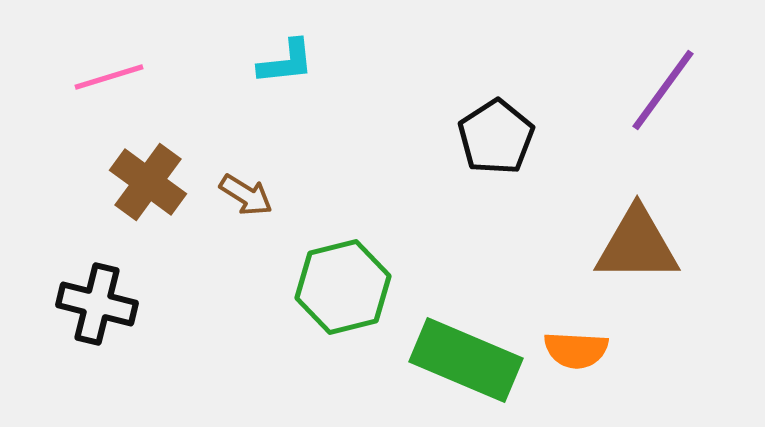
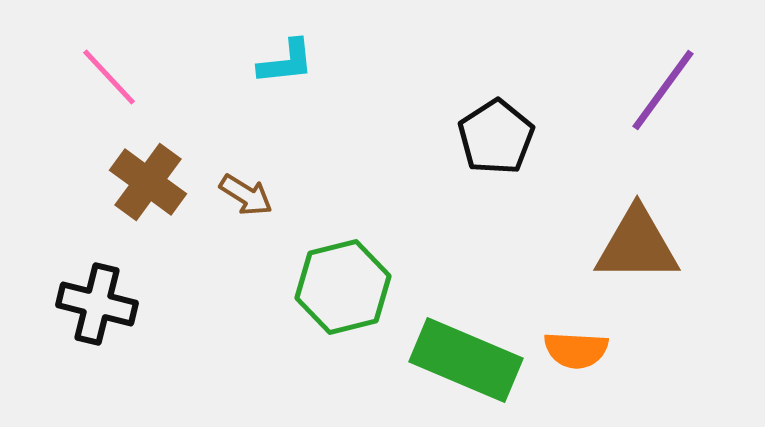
pink line: rotated 64 degrees clockwise
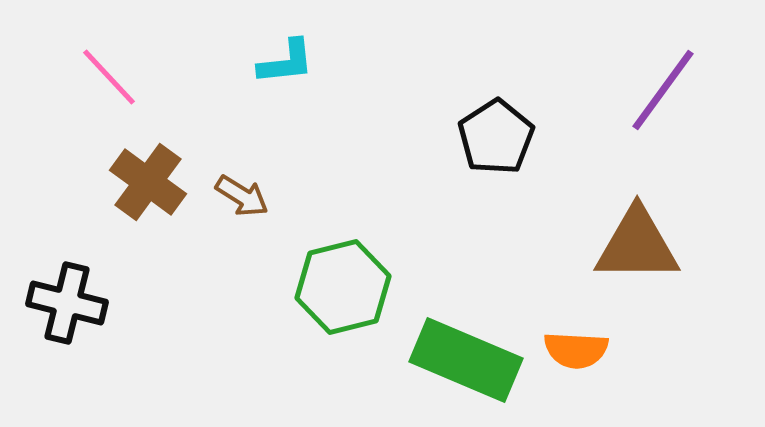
brown arrow: moved 4 px left, 1 px down
black cross: moved 30 px left, 1 px up
